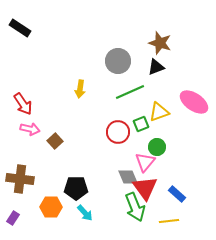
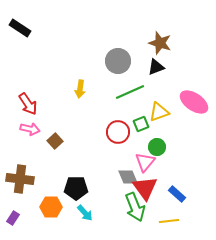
red arrow: moved 5 px right
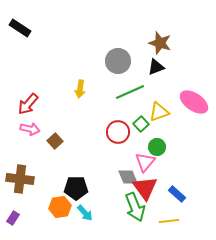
red arrow: rotated 75 degrees clockwise
green square: rotated 21 degrees counterclockwise
orange hexagon: moved 9 px right; rotated 10 degrees counterclockwise
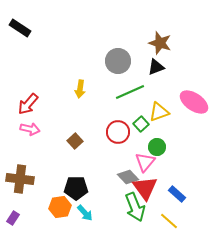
brown square: moved 20 px right
gray diamond: rotated 20 degrees counterclockwise
yellow line: rotated 48 degrees clockwise
